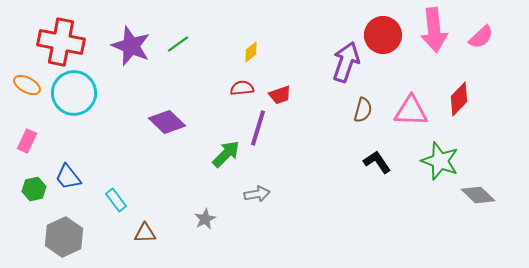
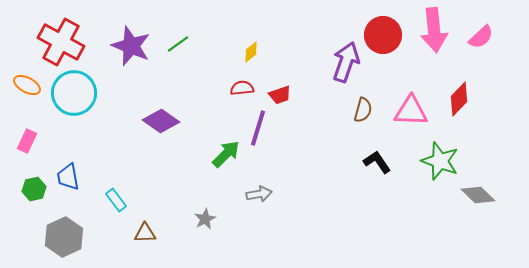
red cross: rotated 18 degrees clockwise
purple diamond: moved 6 px left, 1 px up; rotated 9 degrees counterclockwise
blue trapezoid: rotated 28 degrees clockwise
gray arrow: moved 2 px right
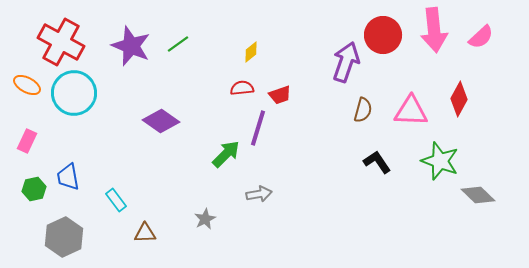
red diamond: rotated 16 degrees counterclockwise
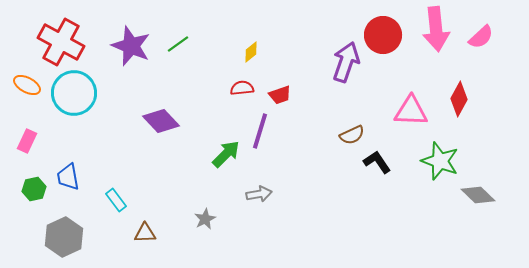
pink arrow: moved 2 px right, 1 px up
brown semicircle: moved 11 px left, 25 px down; rotated 50 degrees clockwise
purple diamond: rotated 12 degrees clockwise
purple line: moved 2 px right, 3 px down
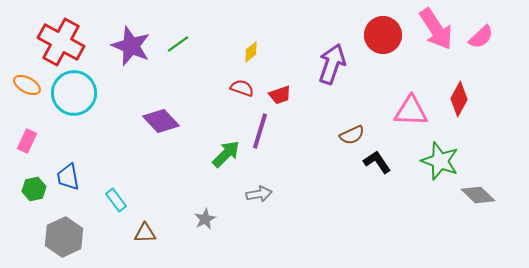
pink arrow: rotated 27 degrees counterclockwise
purple arrow: moved 14 px left, 2 px down
red semicircle: rotated 25 degrees clockwise
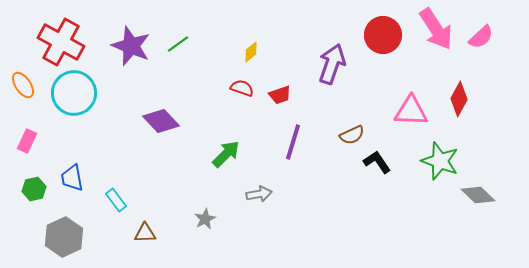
orange ellipse: moved 4 px left; rotated 28 degrees clockwise
purple line: moved 33 px right, 11 px down
blue trapezoid: moved 4 px right, 1 px down
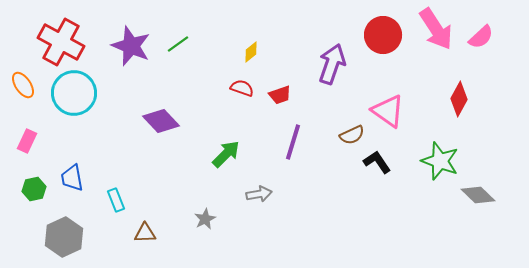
pink triangle: moved 23 px left; rotated 33 degrees clockwise
cyan rectangle: rotated 15 degrees clockwise
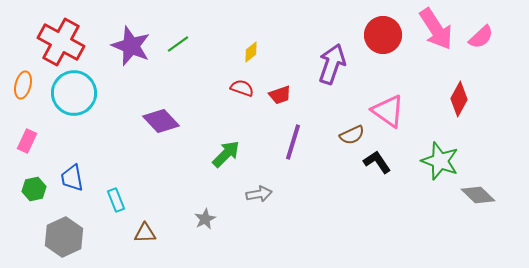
orange ellipse: rotated 48 degrees clockwise
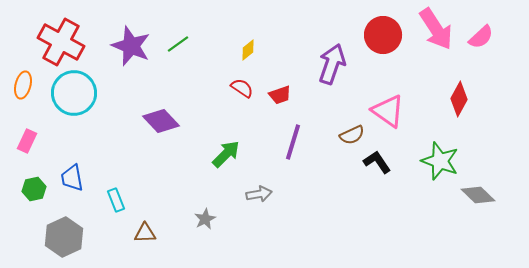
yellow diamond: moved 3 px left, 2 px up
red semicircle: rotated 15 degrees clockwise
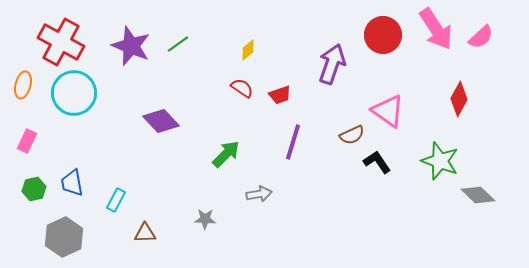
blue trapezoid: moved 5 px down
cyan rectangle: rotated 50 degrees clockwise
gray star: rotated 30 degrees clockwise
